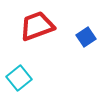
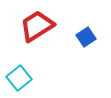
red trapezoid: rotated 12 degrees counterclockwise
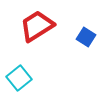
blue square: rotated 24 degrees counterclockwise
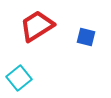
blue square: rotated 18 degrees counterclockwise
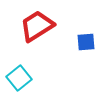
blue square: moved 5 px down; rotated 18 degrees counterclockwise
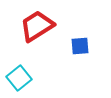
blue square: moved 6 px left, 4 px down
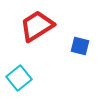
blue square: rotated 18 degrees clockwise
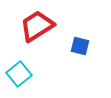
cyan square: moved 4 px up
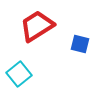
blue square: moved 2 px up
